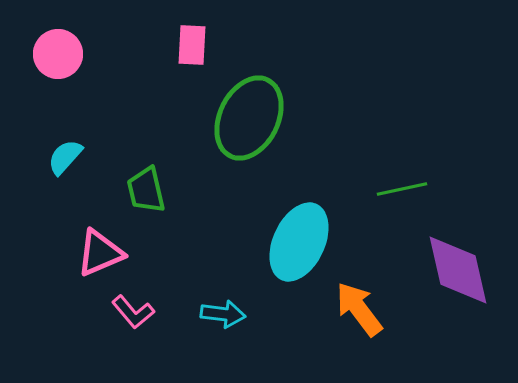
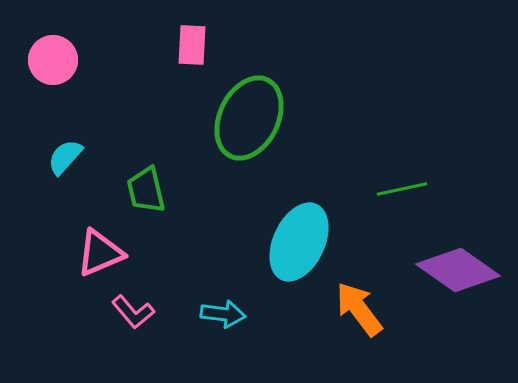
pink circle: moved 5 px left, 6 px down
purple diamond: rotated 42 degrees counterclockwise
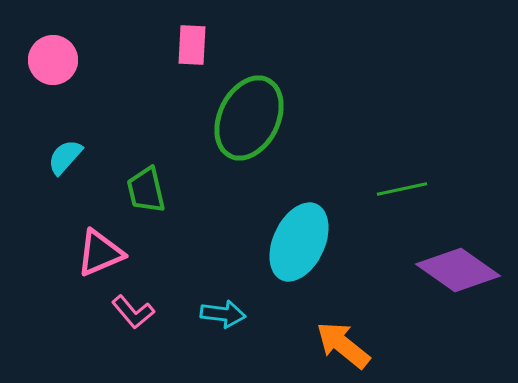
orange arrow: moved 16 px left, 36 px down; rotated 14 degrees counterclockwise
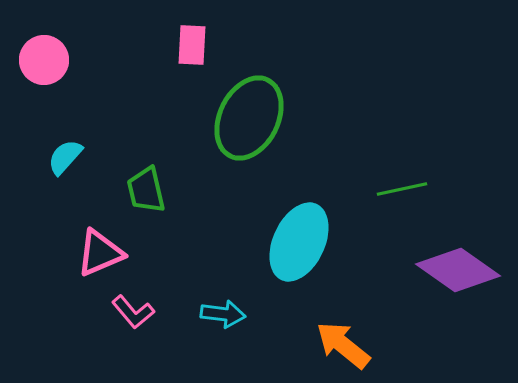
pink circle: moved 9 px left
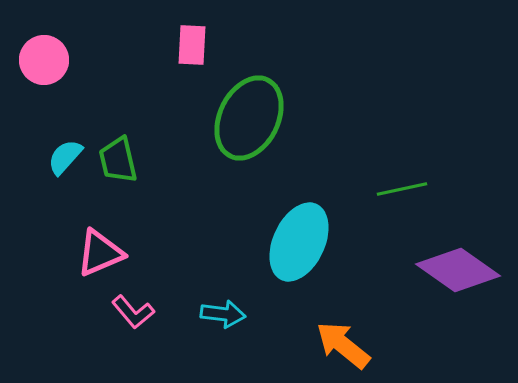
green trapezoid: moved 28 px left, 30 px up
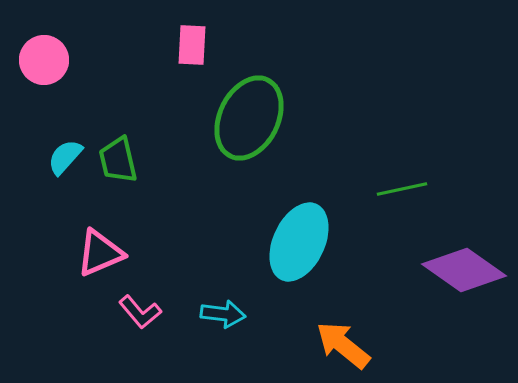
purple diamond: moved 6 px right
pink L-shape: moved 7 px right
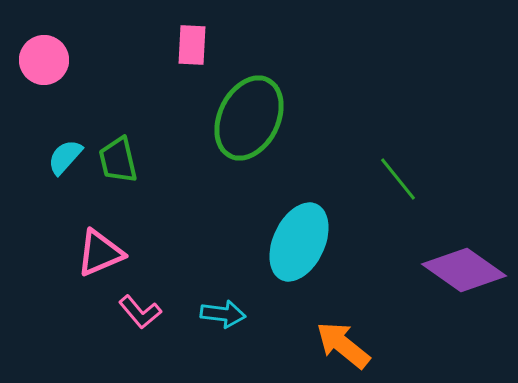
green line: moved 4 px left, 10 px up; rotated 63 degrees clockwise
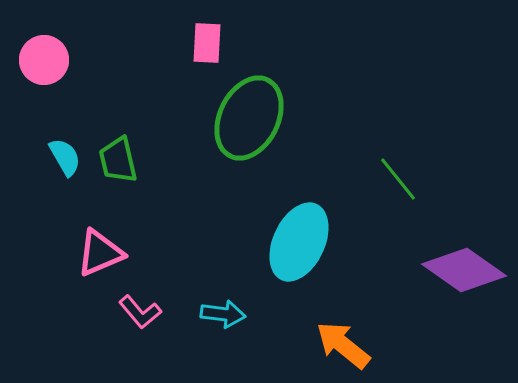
pink rectangle: moved 15 px right, 2 px up
cyan semicircle: rotated 108 degrees clockwise
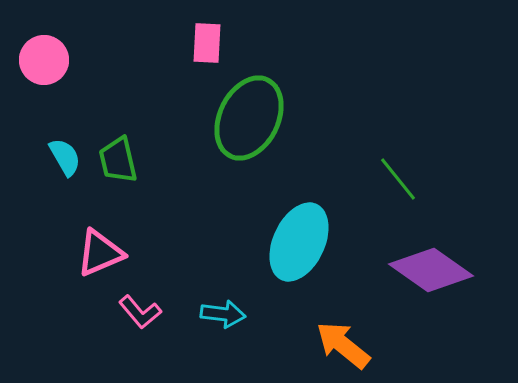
purple diamond: moved 33 px left
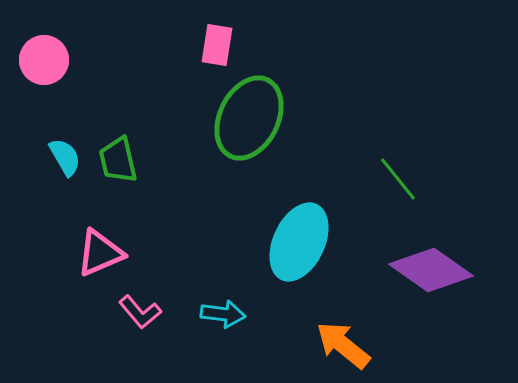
pink rectangle: moved 10 px right, 2 px down; rotated 6 degrees clockwise
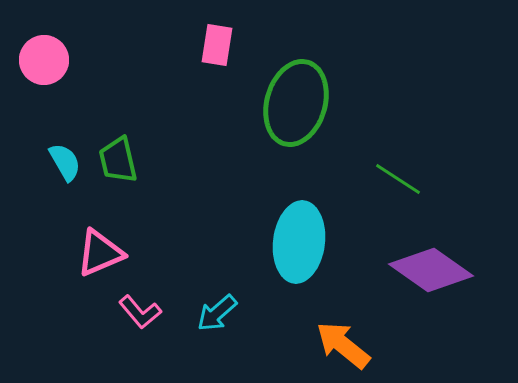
green ellipse: moved 47 px right, 15 px up; rotated 10 degrees counterclockwise
cyan semicircle: moved 5 px down
green line: rotated 18 degrees counterclockwise
cyan ellipse: rotated 18 degrees counterclockwise
cyan arrow: moved 6 px left, 1 px up; rotated 132 degrees clockwise
